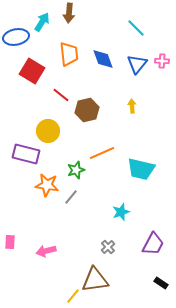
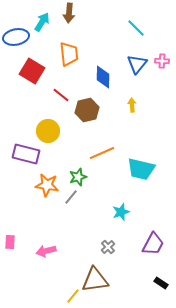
blue diamond: moved 18 px down; rotated 20 degrees clockwise
yellow arrow: moved 1 px up
green star: moved 2 px right, 7 px down
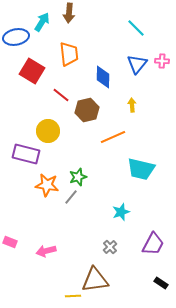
orange line: moved 11 px right, 16 px up
pink rectangle: rotated 72 degrees counterclockwise
gray cross: moved 2 px right
yellow line: rotated 49 degrees clockwise
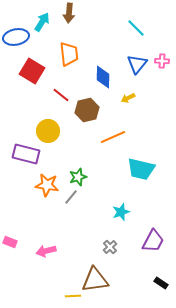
yellow arrow: moved 4 px left, 7 px up; rotated 112 degrees counterclockwise
purple trapezoid: moved 3 px up
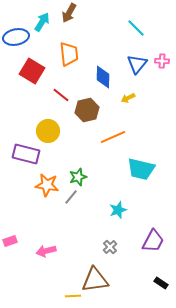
brown arrow: rotated 24 degrees clockwise
cyan star: moved 3 px left, 2 px up
pink rectangle: moved 1 px up; rotated 40 degrees counterclockwise
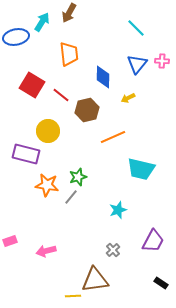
red square: moved 14 px down
gray cross: moved 3 px right, 3 px down
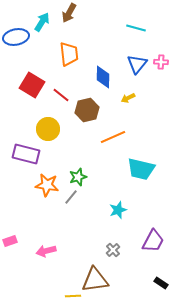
cyan line: rotated 30 degrees counterclockwise
pink cross: moved 1 px left, 1 px down
yellow circle: moved 2 px up
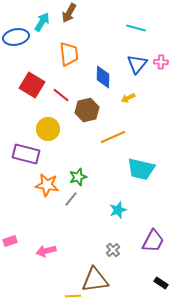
gray line: moved 2 px down
